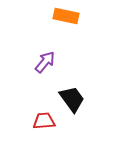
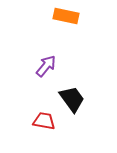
purple arrow: moved 1 px right, 4 px down
red trapezoid: rotated 15 degrees clockwise
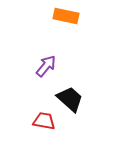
black trapezoid: moved 2 px left; rotated 12 degrees counterclockwise
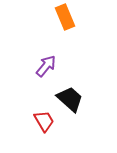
orange rectangle: moved 1 px left, 1 px down; rotated 55 degrees clockwise
red trapezoid: rotated 50 degrees clockwise
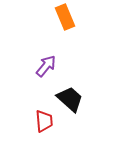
red trapezoid: rotated 25 degrees clockwise
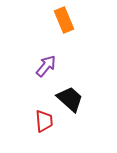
orange rectangle: moved 1 px left, 3 px down
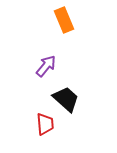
black trapezoid: moved 4 px left
red trapezoid: moved 1 px right, 3 px down
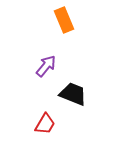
black trapezoid: moved 7 px right, 5 px up; rotated 20 degrees counterclockwise
red trapezoid: rotated 35 degrees clockwise
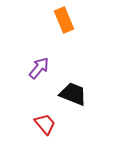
purple arrow: moved 7 px left, 2 px down
red trapezoid: rotated 70 degrees counterclockwise
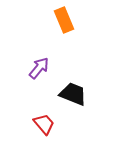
red trapezoid: moved 1 px left
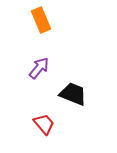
orange rectangle: moved 23 px left
